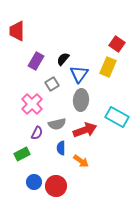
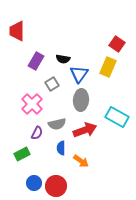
black semicircle: rotated 120 degrees counterclockwise
blue circle: moved 1 px down
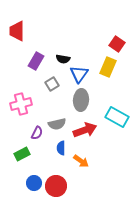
pink cross: moved 11 px left; rotated 30 degrees clockwise
